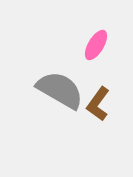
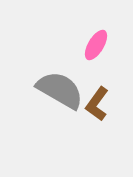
brown L-shape: moved 1 px left
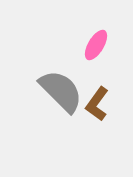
gray semicircle: moved 1 px right, 1 px down; rotated 15 degrees clockwise
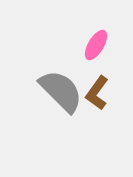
brown L-shape: moved 11 px up
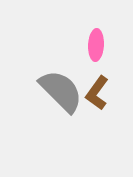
pink ellipse: rotated 28 degrees counterclockwise
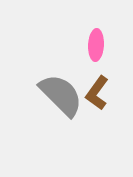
gray semicircle: moved 4 px down
